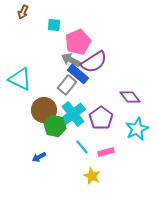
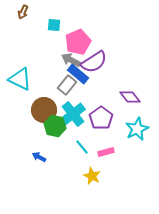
blue arrow: rotated 56 degrees clockwise
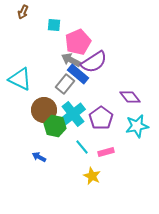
gray rectangle: moved 2 px left, 1 px up
cyan star: moved 3 px up; rotated 15 degrees clockwise
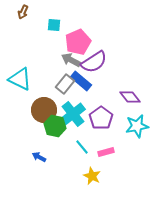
blue rectangle: moved 3 px right, 7 px down
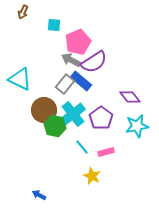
blue arrow: moved 38 px down
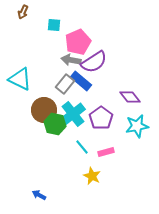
gray arrow: rotated 18 degrees counterclockwise
green hexagon: moved 2 px up
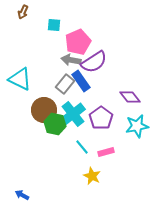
blue rectangle: rotated 15 degrees clockwise
blue arrow: moved 17 px left
